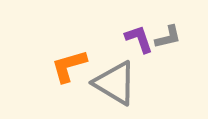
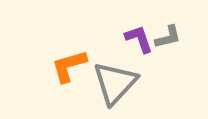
gray triangle: rotated 42 degrees clockwise
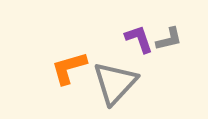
gray L-shape: moved 1 px right, 2 px down
orange L-shape: moved 2 px down
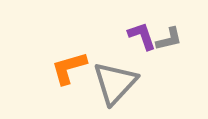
purple L-shape: moved 3 px right, 3 px up
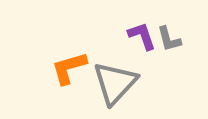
gray L-shape: rotated 88 degrees clockwise
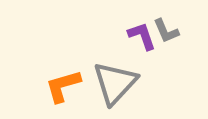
gray L-shape: moved 3 px left, 8 px up; rotated 8 degrees counterclockwise
orange L-shape: moved 6 px left, 18 px down
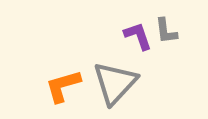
gray L-shape: rotated 16 degrees clockwise
purple L-shape: moved 4 px left
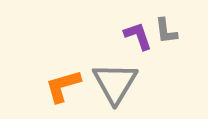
gray triangle: rotated 12 degrees counterclockwise
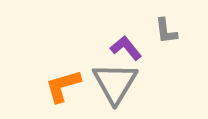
purple L-shape: moved 12 px left, 12 px down; rotated 20 degrees counterclockwise
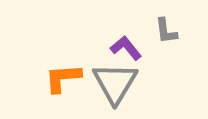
orange L-shape: moved 8 px up; rotated 12 degrees clockwise
